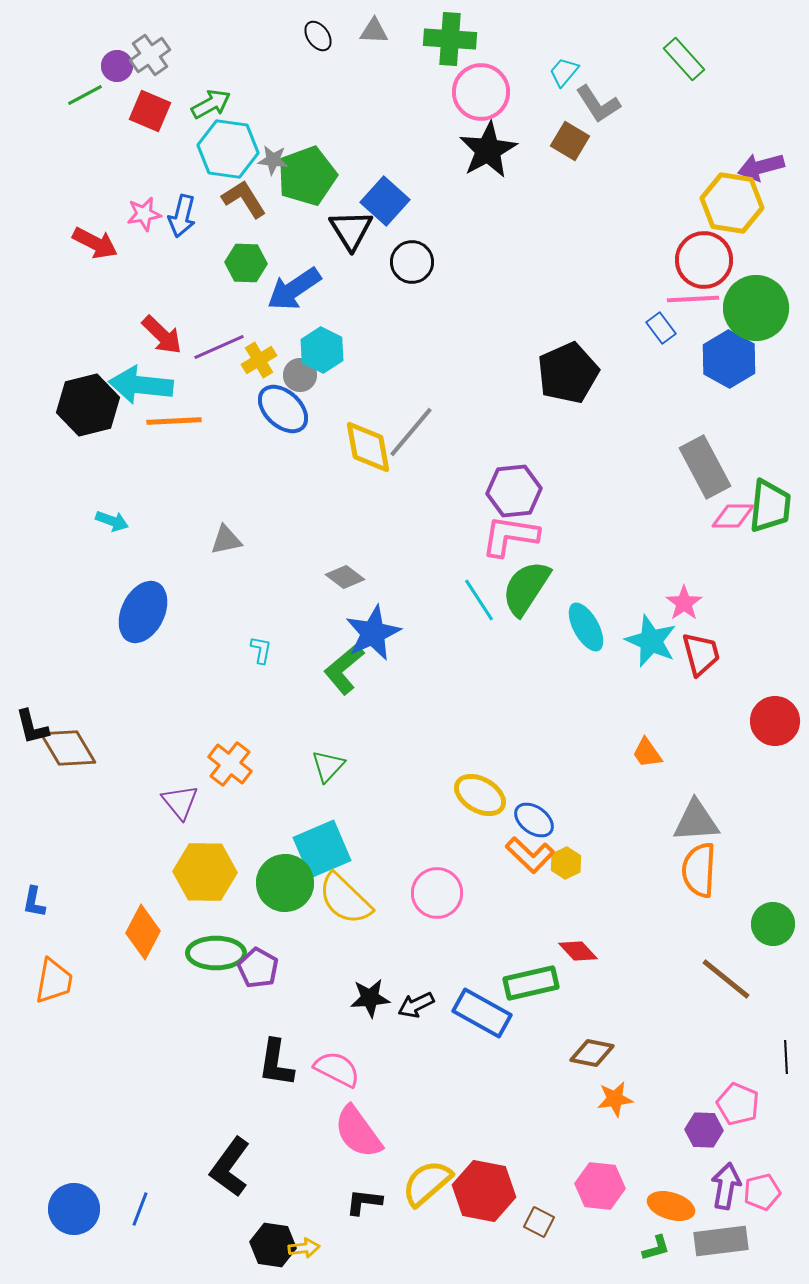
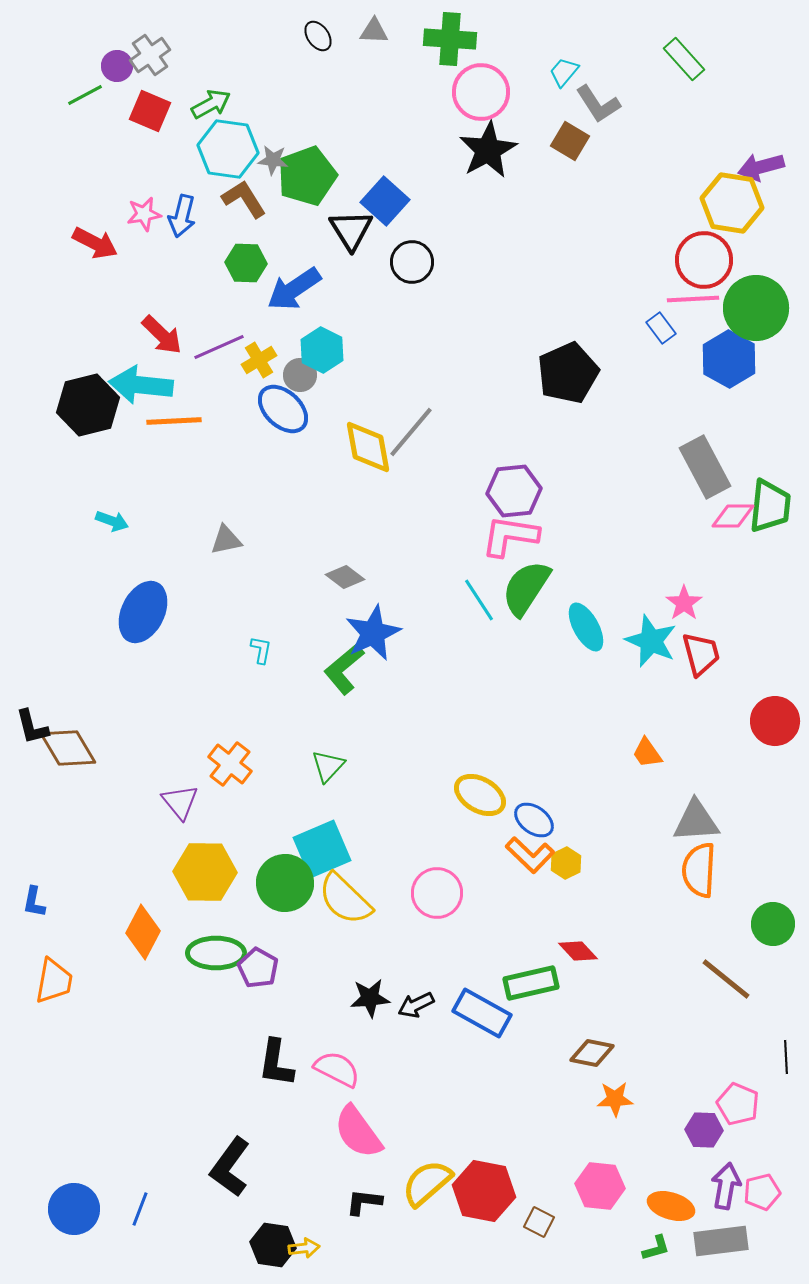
orange star at (615, 1099): rotated 6 degrees clockwise
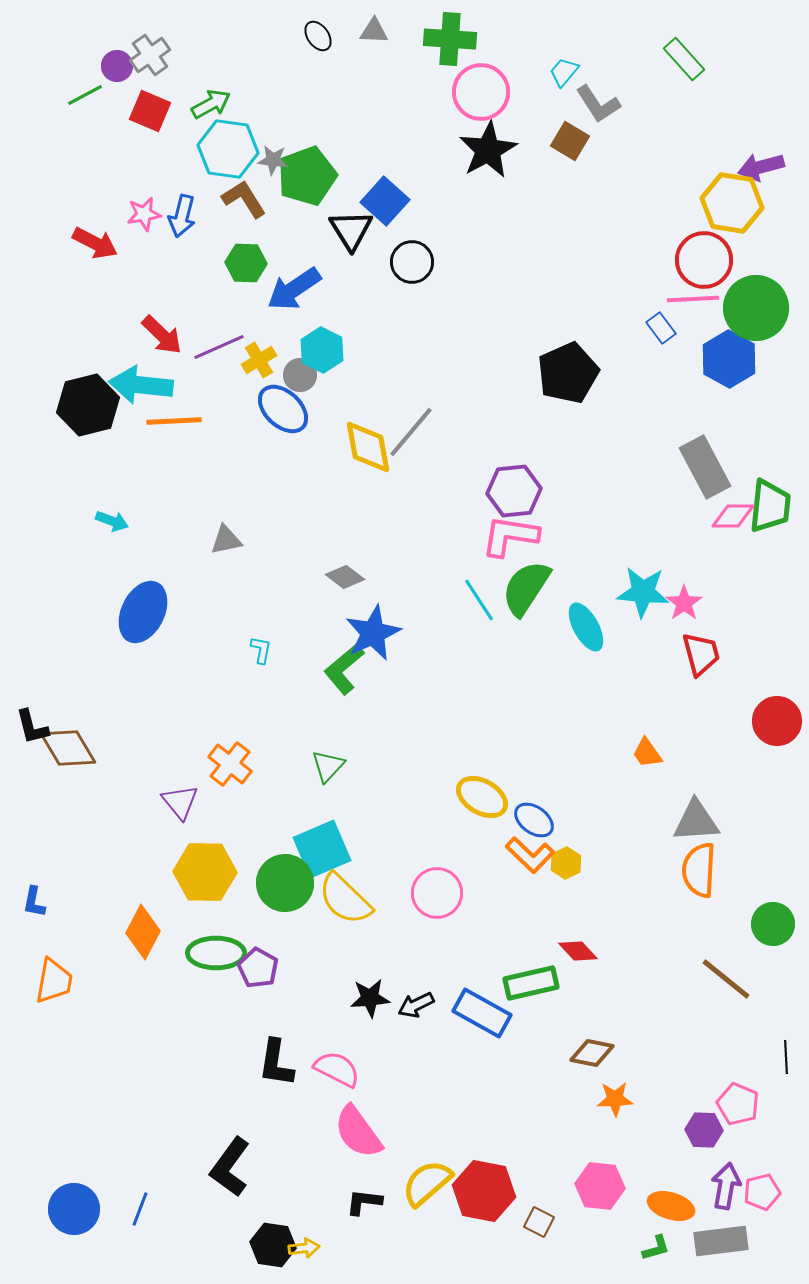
cyan star at (651, 641): moved 8 px left, 49 px up; rotated 18 degrees counterclockwise
red circle at (775, 721): moved 2 px right
yellow ellipse at (480, 795): moved 2 px right, 2 px down
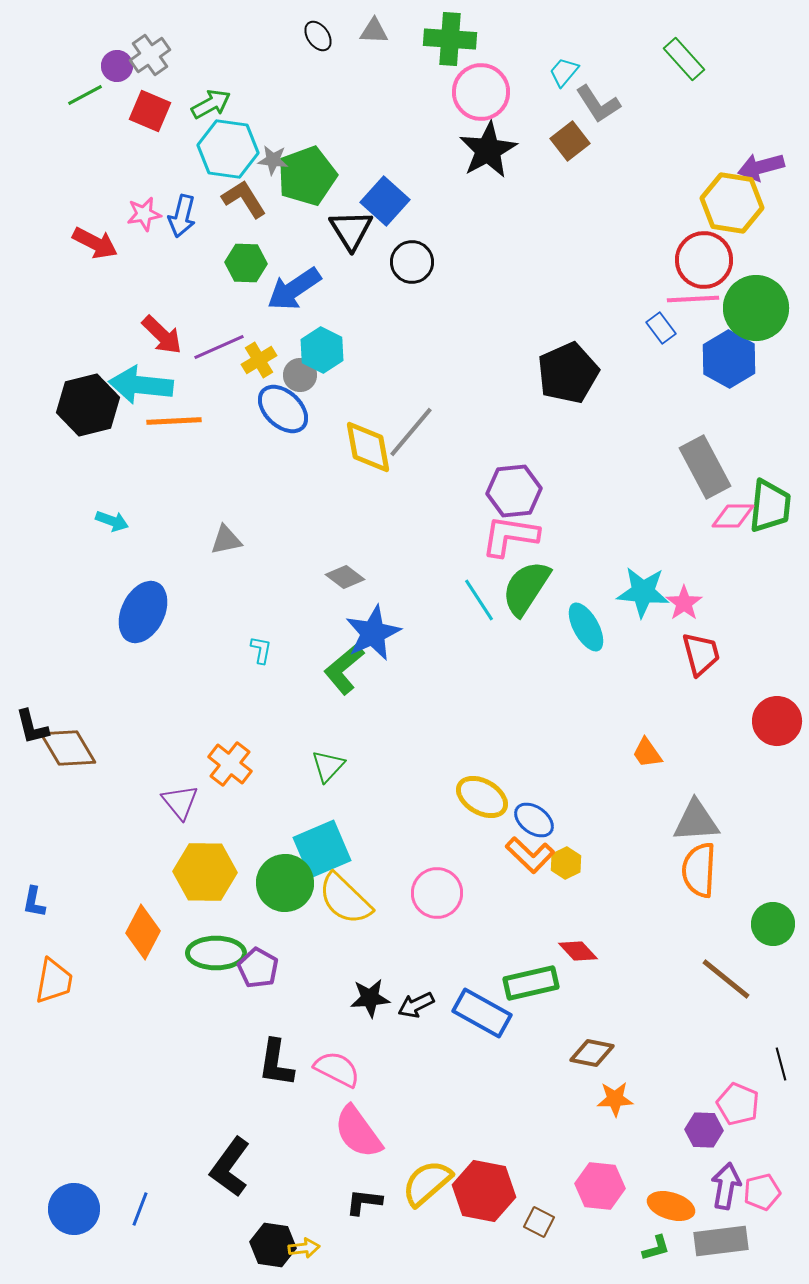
brown square at (570, 141): rotated 21 degrees clockwise
black line at (786, 1057): moved 5 px left, 7 px down; rotated 12 degrees counterclockwise
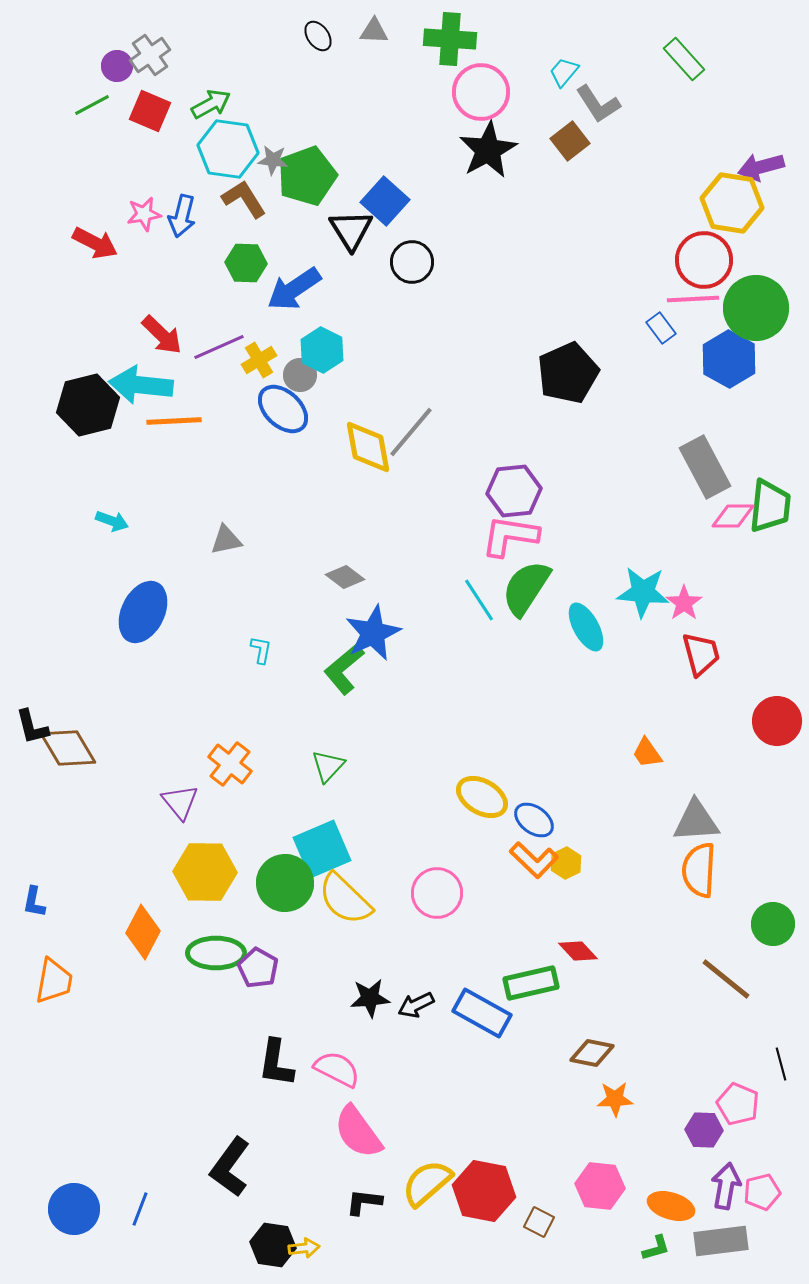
green line at (85, 95): moved 7 px right, 10 px down
orange L-shape at (530, 855): moved 4 px right, 5 px down
